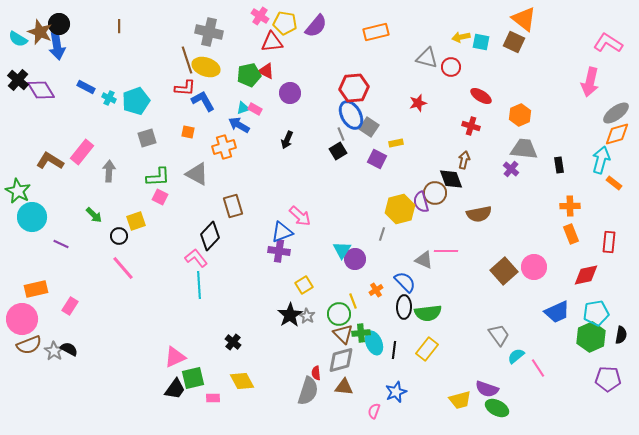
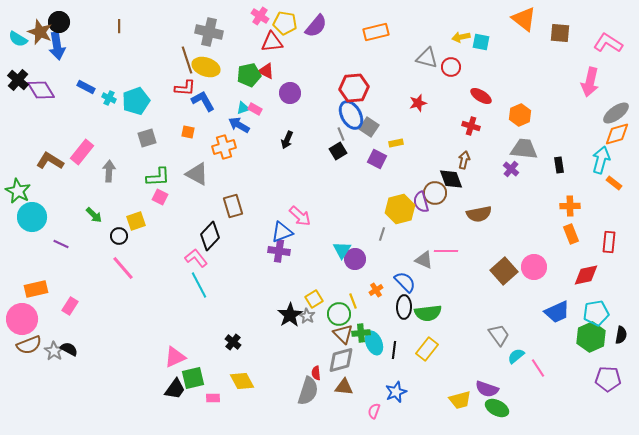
black circle at (59, 24): moved 2 px up
brown square at (514, 42): moved 46 px right, 9 px up; rotated 20 degrees counterclockwise
cyan line at (199, 285): rotated 24 degrees counterclockwise
yellow square at (304, 285): moved 10 px right, 14 px down
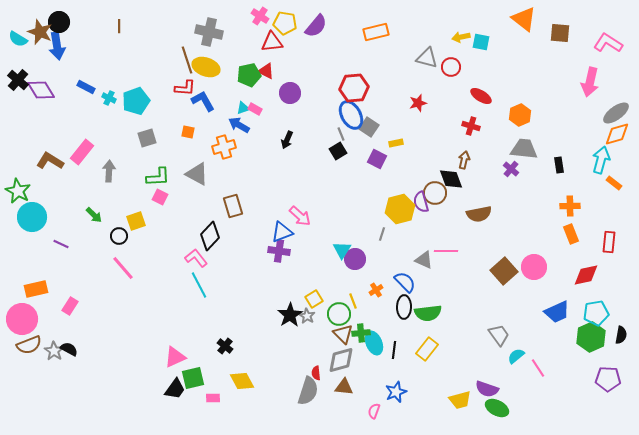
black cross at (233, 342): moved 8 px left, 4 px down
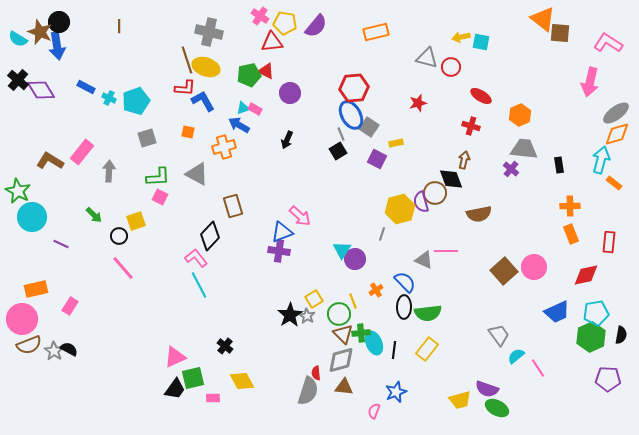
orange triangle at (524, 19): moved 19 px right
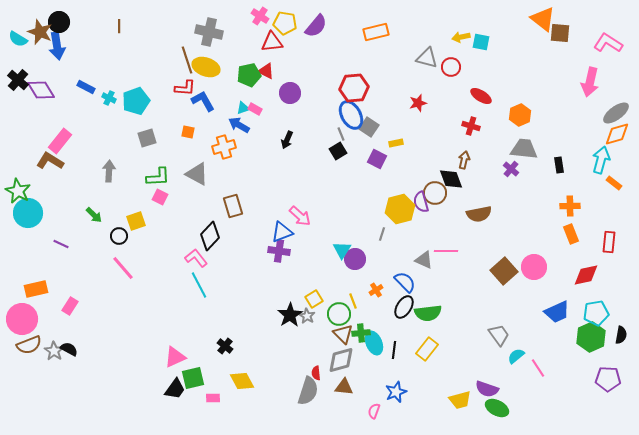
pink rectangle at (82, 152): moved 22 px left, 11 px up
cyan circle at (32, 217): moved 4 px left, 4 px up
black ellipse at (404, 307): rotated 30 degrees clockwise
